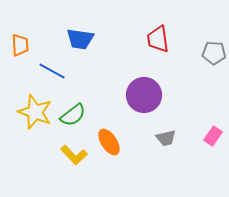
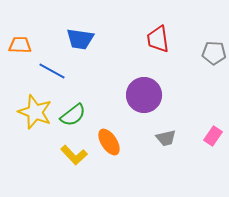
orange trapezoid: rotated 85 degrees counterclockwise
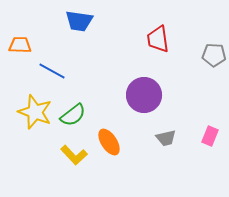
blue trapezoid: moved 1 px left, 18 px up
gray pentagon: moved 2 px down
pink rectangle: moved 3 px left; rotated 12 degrees counterclockwise
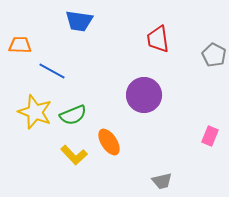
gray pentagon: rotated 25 degrees clockwise
green semicircle: rotated 16 degrees clockwise
gray trapezoid: moved 4 px left, 43 px down
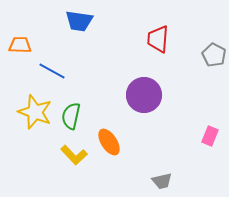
red trapezoid: rotated 12 degrees clockwise
green semicircle: moved 2 px left, 1 px down; rotated 124 degrees clockwise
